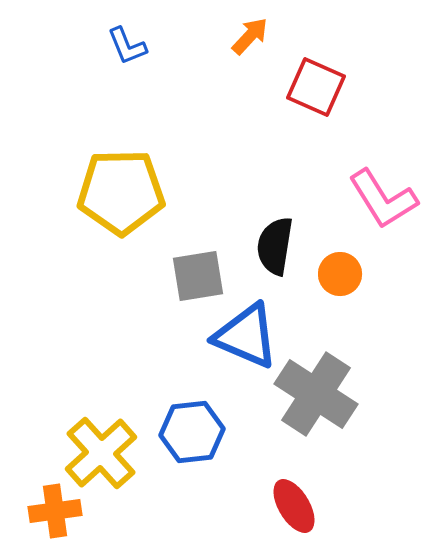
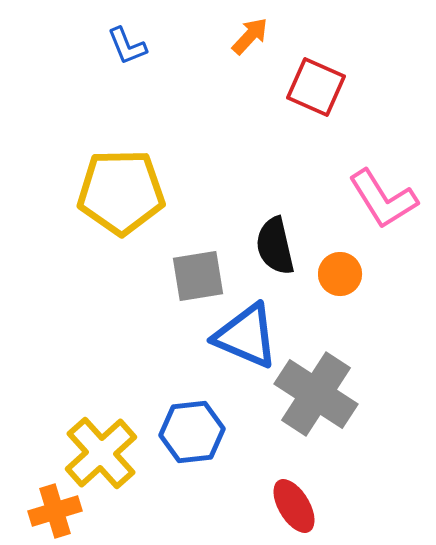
black semicircle: rotated 22 degrees counterclockwise
orange cross: rotated 9 degrees counterclockwise
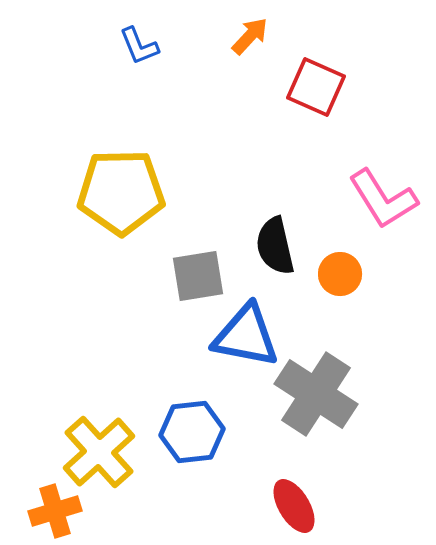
blue L-shape: moved 12 px right
blue triangle: rotated 12 degrees counterclockwise
yellow cross: moved 2 px left, 1 px up
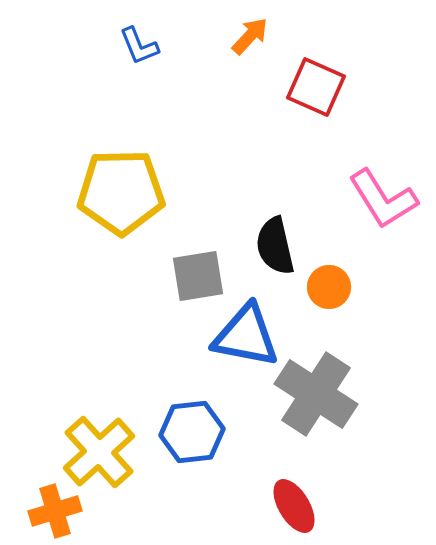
orange circle: moved 11 px left, 13 px down
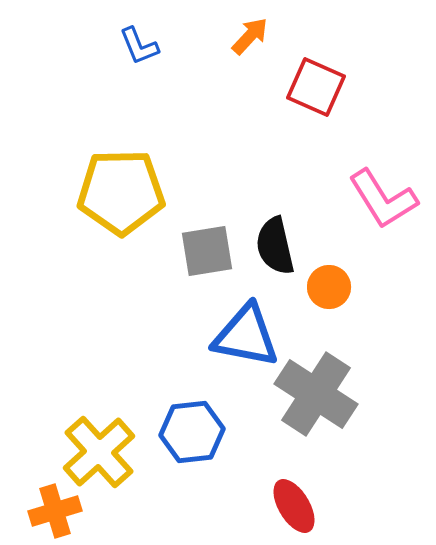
gray square: moved 9 px right, 25 px up
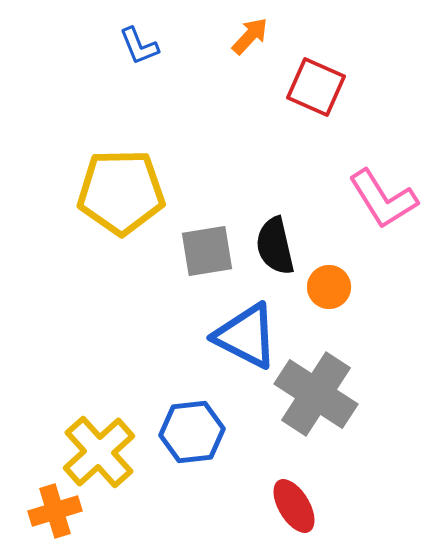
blue triangle: rotated 16 degrees clockwise
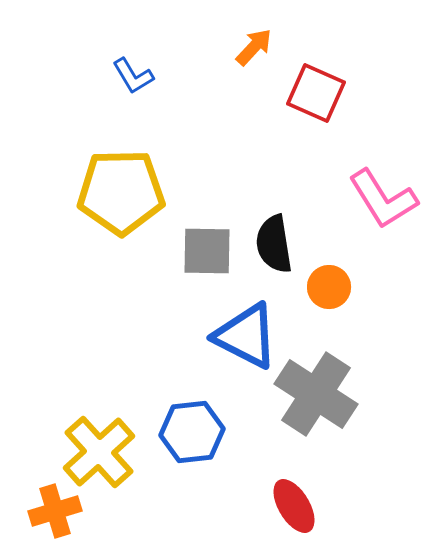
orange arrow: moved 4 px right, 11 px down
blue L-shape: moved 6 px left, 30 px down; rotated 9 degrees counterclockwise
red square: moved 6 px down
black semicircle: moved 1 px left, 2 px up; rotated 4 degrees clockwise
gray square: rotated 10 degrees clockwise
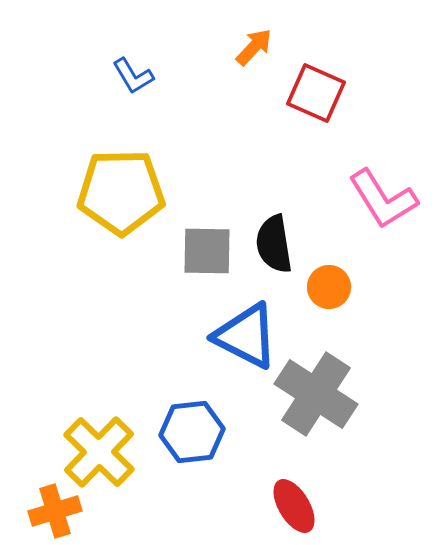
yellow cross: rotated 4 degrees counterclockwise
